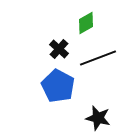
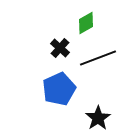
black cross: moved 1 px right, 1 px up
blue pentagon: moved 1 px right, 3 px down; rotated 20 degrees clockwise
black star: rotated 25 degrees clockwise
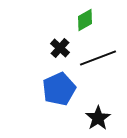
green diamond: moved 1 px left, 3 px up
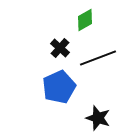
blue pentagon: moved 2 px up
black star: rotated 20 degrees counterclockwise
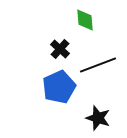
green diamond: rotated 65 degrees counterclockwise
black cross: moved 1 px down
black line: moved 7 px down
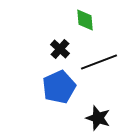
black line: moved 1 px right, 3 px up
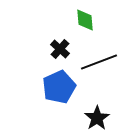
black star: moved 1 px left; rotated 20 degrees clockwise
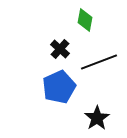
green diamond: rotated 15 degrees clockwise
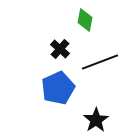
black line: moved 1 px right
blue pentagon: moved 1 px left, 1 px down
black star: moved 1 px left, 2 px down
